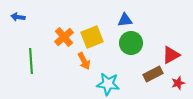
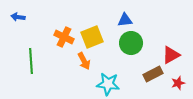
orange cross: rotated 24 degrees counterclockwise
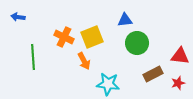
green circle: moved 6 px right
red triangle: moved 9 px right, 1 px down; rotated 36 degrees clockwise
green line: moved 2 px right, 4 px up
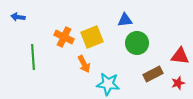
orange arrow: moved 3 px down
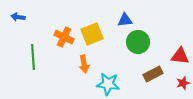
yellow square: moved 3 px up
green circle: moved 1 px right, 1 px up
orange arrow: rotated 18 degrees clockwise
red star: moved 5 px right
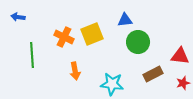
green line: moved 1 px left, 2 px up
orange arrow: moved 9 px left, 7 px down
cyan star: moved 4 px right
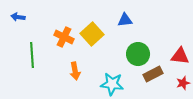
yellow square: rotated 20 degrees counterclockwise
green circle: moved 12 px down
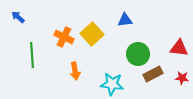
blue arrow: rotated 32 degrees clockwise
red triangle: moved 1 px left, 8 px up
red star: moved 1 px left, 5 px up; rotated 24 degrees clockwise
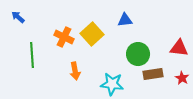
brown rectangle: rotated 18 degrees clockwise
red star: rotated 24 degrees clockwise
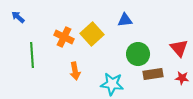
red triangle: rotated 42 degrees clockwise
red star: rotated 24 degrees counterclockwise
